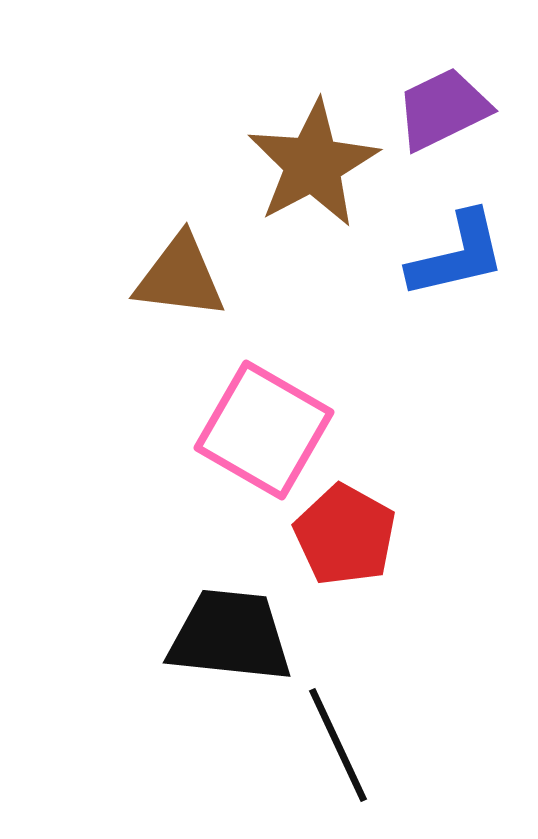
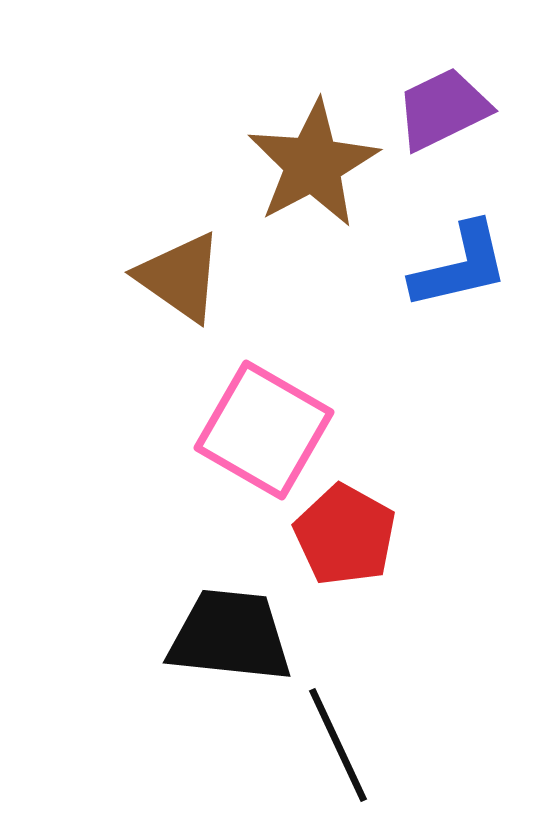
blue L-shape: moved 3 px right, 11 px down
brown triangle: rotated 28 degrees clockwise
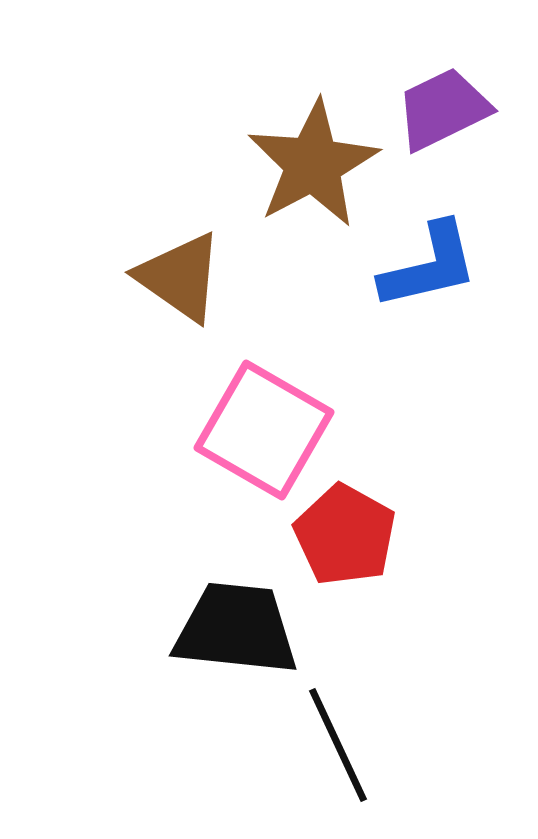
blue L-shape: moved 31 px left
black trapezoid: moved 6 px right, 7 px up
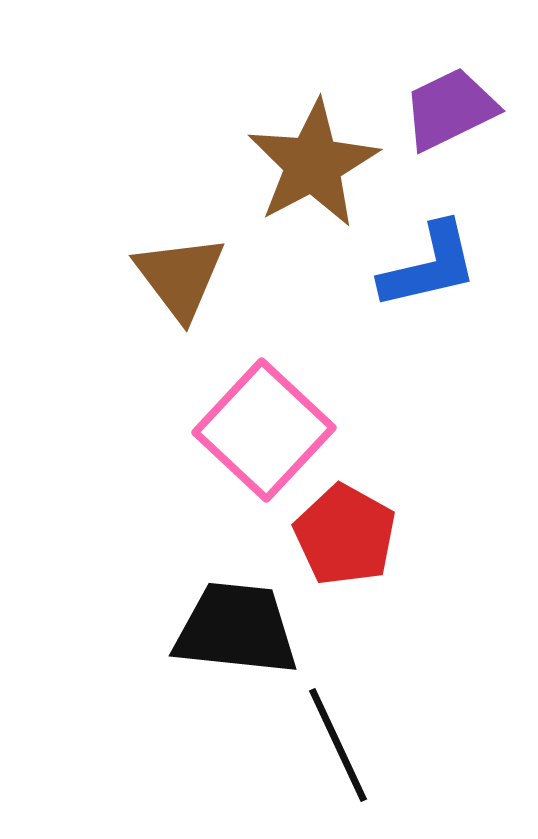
purple trapezoid: moved 7 px right
brown triangle: rotated 18 degrees clockwise
pink square: rotated 13 degrees clockwise
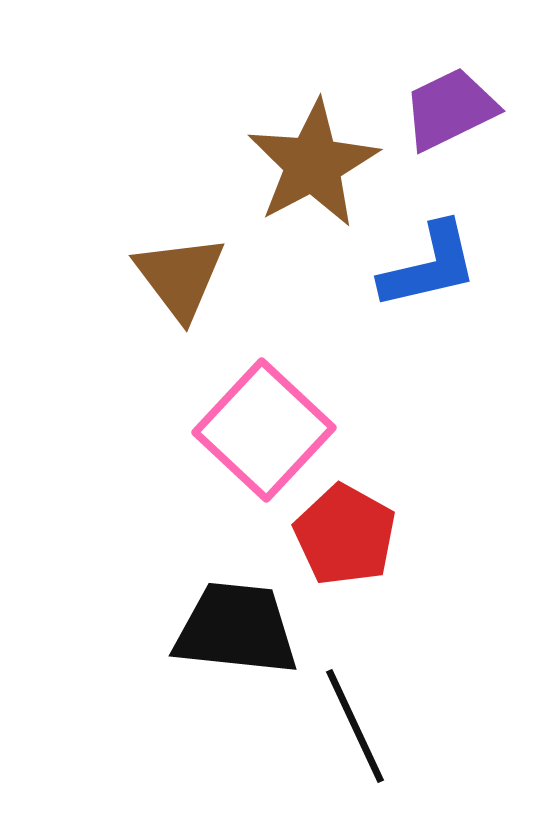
black line: moved 17 px right, 19 px up
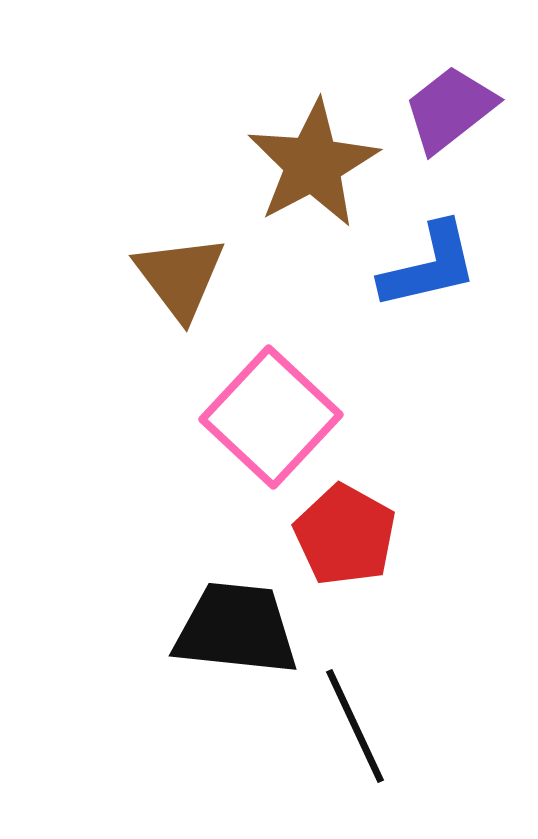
purple trapezoid: rotated 12 degrees counterclockwise
pink square: moved 7 px right, 13 px up
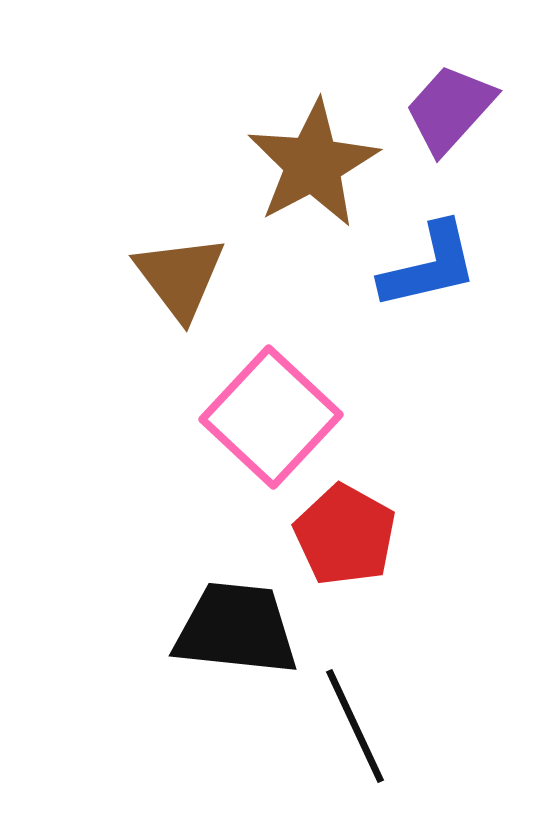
purple trapezoid: rotated 10 degrees counterclockwise
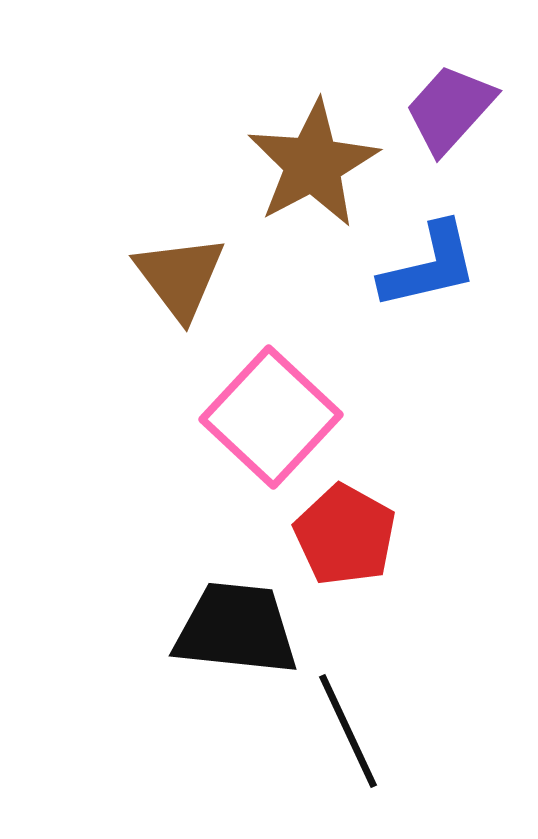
black line: moved 7 px left, 5 px down
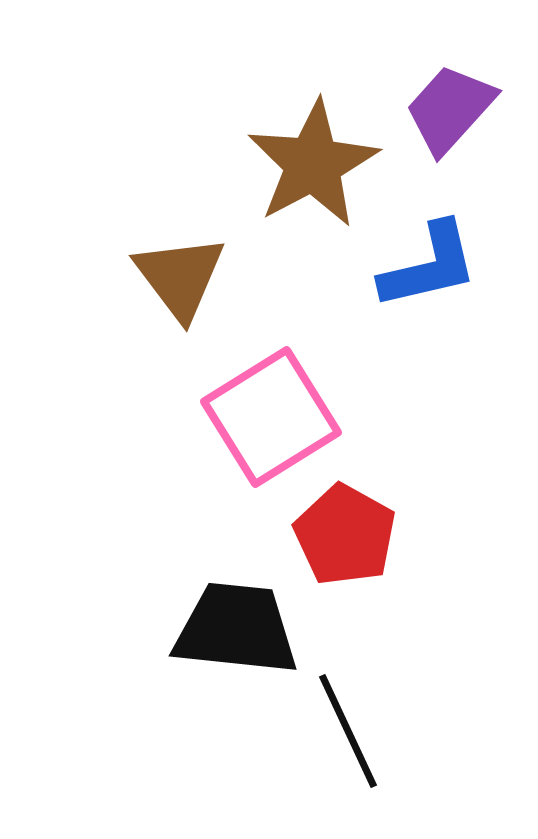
pink square: rotated 15 degrees clockwise
